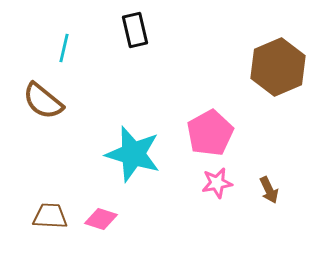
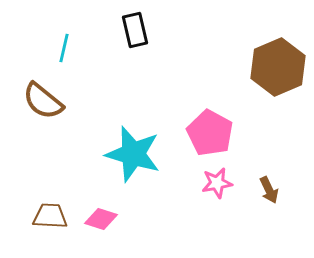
pink pentagon: rotated 15 degrees counterclockwise
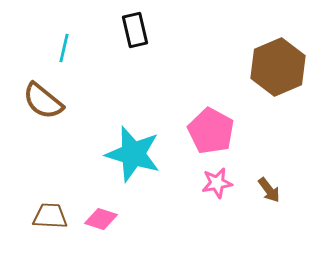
pink pentagon: moved 1 px right, 2 px up
brown arrow: rotated 12 degrees counterclockwise
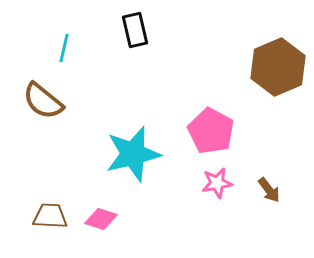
cyan star: rotated 30 degrees counterclockwise
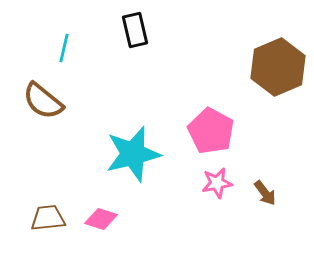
brown arrow: moved 4 px left, 3 px down
brown trapezoid: moved 2 px left, 2 px down; rotated 9 degrees counterclockwise
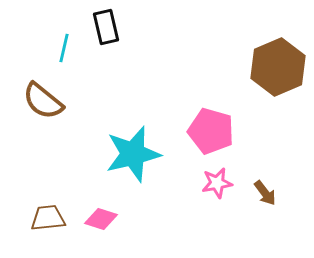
black rectangle: moved 29 px left, 3 px up
pink pentagon: rotated 12 degrees counterclockwise
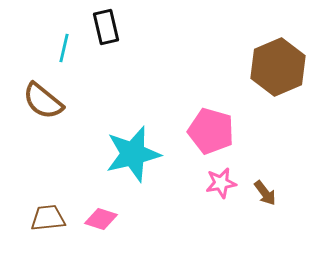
pink star: moved 4 px right
